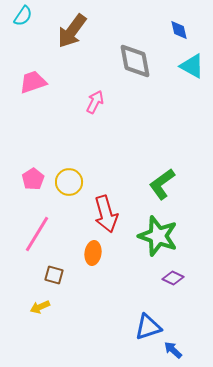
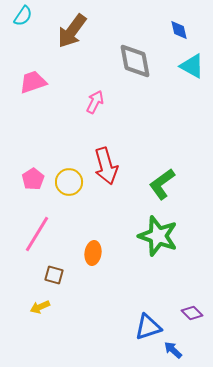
red arrow: moved 48 px up
purple diamond: moved 19 px right, 35 px down; rotated 20 degrees clockwise
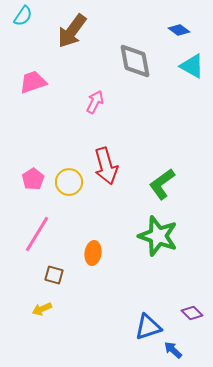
blue diamond: rotated 40 degrees counterclockwise
yellow arrow: moved 2 px right, 2 px down
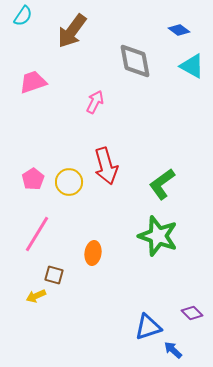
yellow arrow: moved 6 px left, 13 px up
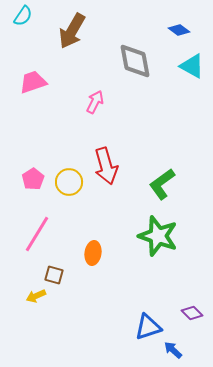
brown arrow: rotated 6 degrees counterclockwise
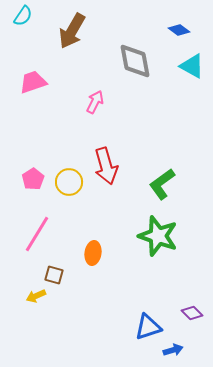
blue arrow: rotated 120 degrees clockwise
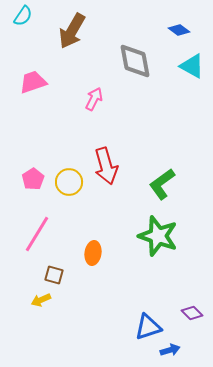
pink arrow: moved 1 px left, 3 px up
yellow arrow: moved 5 px right, 4 px down
blue arrow: moved 3 px left
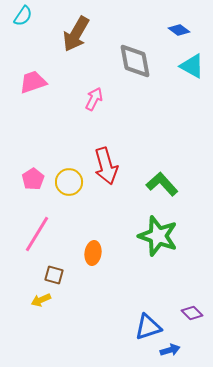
brown arrow: moved 4 px right, 3 px down
green L-shape: rotated 84 degrees clockwise
